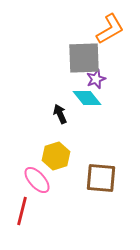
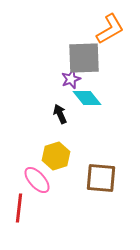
purple star: moved 25 px left
red line: moved 3 px left, 3 px up; rotated 8 degrees counterclockwise
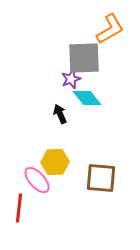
yellow hexagon: moved 1 px left, 6 px down; rotated 16 degrees clockwise
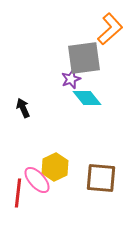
orange L-shape: rotated 12 degrees counterclockwise
gray square: rotated 6 degrees counterclockwise
black arrow: moved 37 px left, 6 px up
yellow hexagon: moved 5 px down; rotated 24 degrees counterclockwise
red line: moved 1 px left, 15 px up
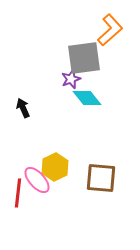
orange L-shape: moved 1 px down
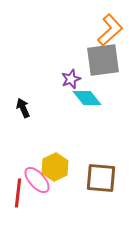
gray square: moved 19 px right, 2 px down
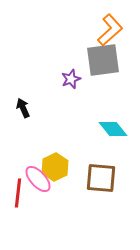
cyan diamond: moved 26 px right, 31 px down
pink ellipse: moved 1 px right, 1 px up
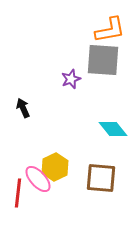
orange L-shape: rotated 32 degrees clockwise
gray square: rotated 12 degrees clockwise
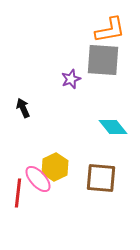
cyan diamond: moved 2 px up
